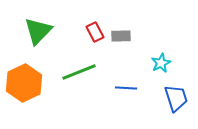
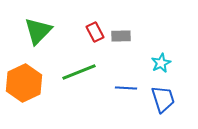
blue trapezoid: moved 13 px left, 1 px down
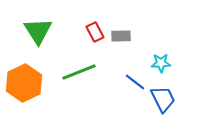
green triangle: rotated 16 degrees counterclockwise
cyan star: rotated 24 degrees clockwise
blue line: moved 9 px right, 6 px up; rotated 35 degrees clockwise
blue trapezoid: rotated 8 degrees counterclockwise
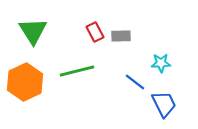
green triangle: moved 5 px left
green line: moved 2 px left, 1 px up; rotated 8 degrees clockwise
orange hexagon: moved 1 px right, 1 px up
blue trapezoid: moved 1 px right, 5 px down
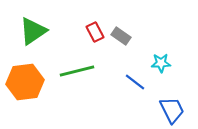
green triangle: rotated 28 degrees clockwise
gray rectangle: rotated 36 degrees clockwise
orange hexagon: rotated 18 degrees clockwise
blue trapezoid: moved 8 px right, 6 px down
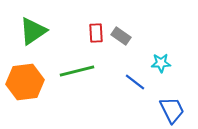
red rectangle: moved 1 px right, 1 px down; rotated 24 degrees clockwise
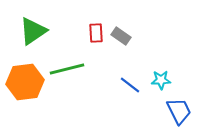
cyan star: moved 17 px down
green line: moved 10 px left, 2 px up
blue line: moved 5 px left, 3 px down
blue trapezoid: moved 7 px right, 1 px down
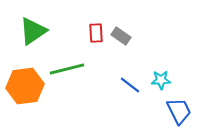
orange hexagon: moved 4 px down
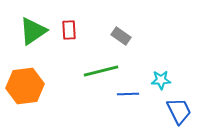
red rectangle: moved 27 px left, 3 px up
green line: moved 34 px right, 2 px down
blue line: moved 2 px left, 9 px down; rotated 40 degrees counterclockwise
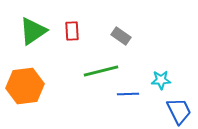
red rectangle: moved 3 px right, 1 px down
